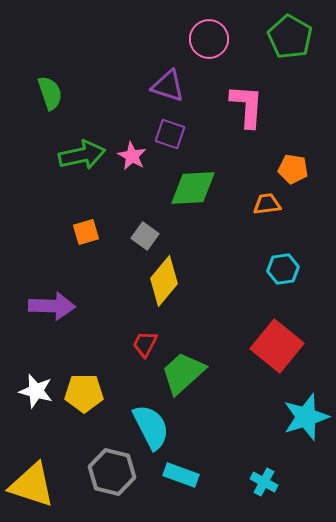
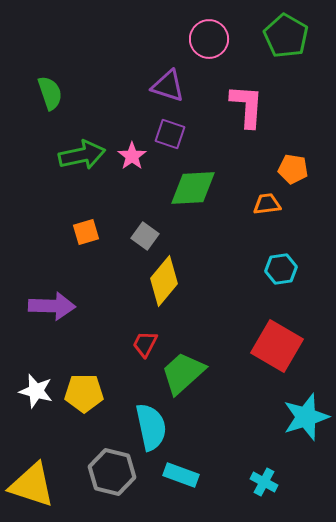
green pentagon: moved 4 px left, 1 px up
pink star: rotated 8 degrees clockwise
cyan hexagon: moved 2 px left
red square: rotated 9 degrees counterclockwise
cyan semicircle: rotated 15 degrees clockwise
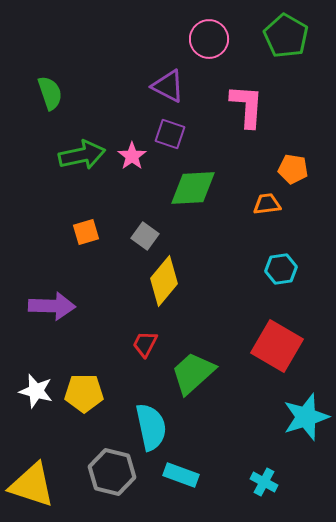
purple triangle: rotated 9 degrees clockwise
green trapezoid: moved 10 px right
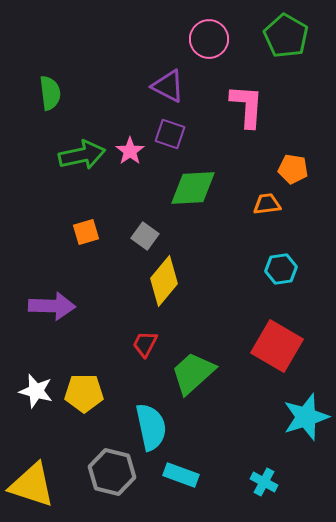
green semicircle: rotated 12 degrees clockwise
pink star: moved 2 px left, 5 px up
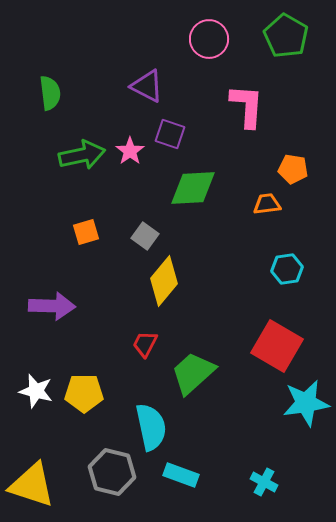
purple triangle: moved 21 px left
cyan hexagon: moved 6 px right
cyan star: moved 14 px up; rotated 9 degrees clockwise
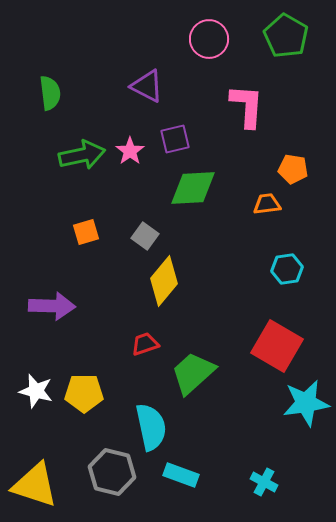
purple square: moved 5 px right, 5 px down; rotated 32 degrees counterclockwise
red trapezoid: rotated 44 degrees clockwise
yellow triangle: moved 3 px right
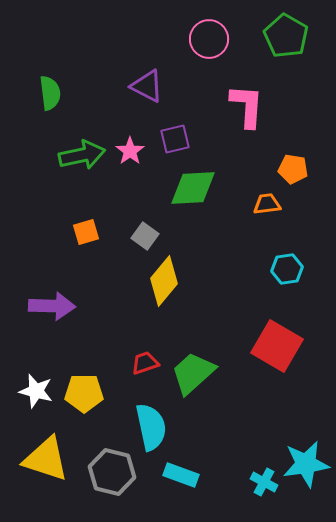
red trapezoid: moved 19 px down
cyan star: moved 61 px down
yellow triangle: moved 11 px right, 26 px up
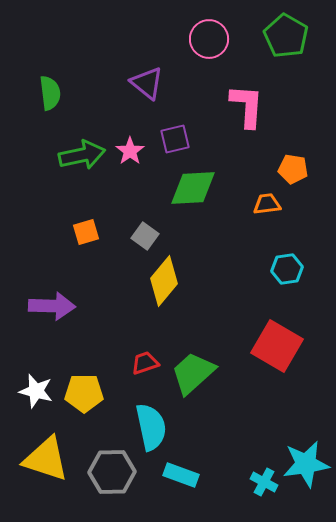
purple triangle: moved 3 px up; rotated 12 degrees clockwise
gray hexagon: rotated 15 degrees counterclockwise
